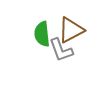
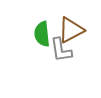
gray L-shape: rotated 12 degrees clockwise
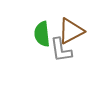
brown triangle: moved 1 px down
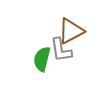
green semicircle: moved 25 px down; rotated 20 degrees clockwise
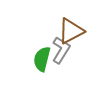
gray L-shape: rotated 140 degrees counterclockwise
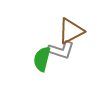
gray L-shape: rotated 76 degrees clockwise
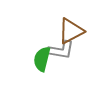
gray L-shape: rotated 8 degrees counterclockwise
